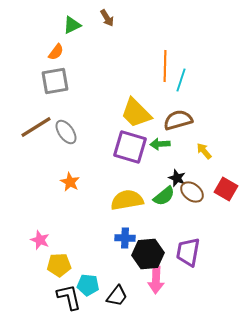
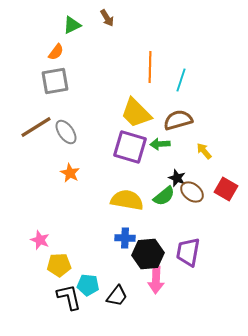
orange line: moved 15 px left, 1 px down
orange star: moved 9 px up
yellow semicircle: rotated 20 degrees clockwise
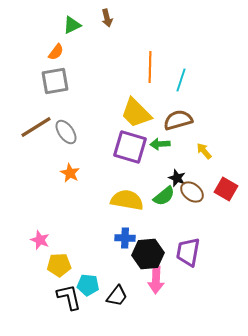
brown arrow: rotated 18 degrees clockwise
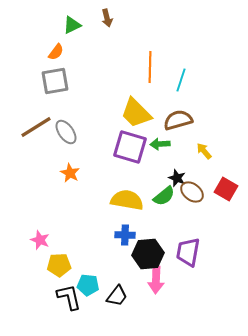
blue cross: moved 3 px up
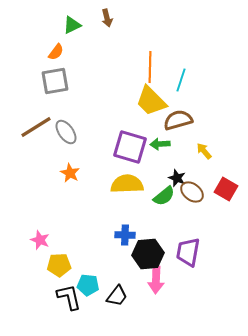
yellow trapezoid: moved 15 px right, 12 px up
yellow semicircle: moved 16 px up; rotated 12 degrees counterclockwise
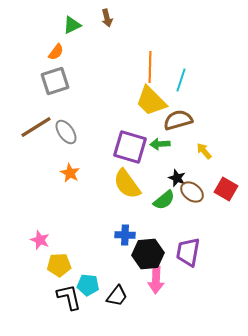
gray square: rotated 8 degrees counterclockwise
yellow semicircle: rotated 124 degrees counterclockwise
green semicircle: moved 4 px down
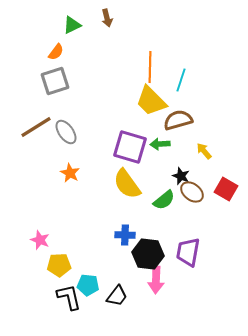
black star: moved 4 px right, 2 px up
black hexagon: rotated 12 degrees clockwise
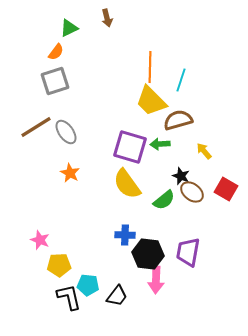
green triangle: moved 3 px left, 3 px down
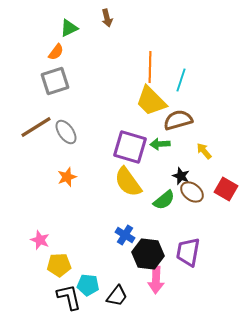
orange star: moved 3 px left, 4 px down; rotated 24 degrees clockwise
yellow semicircle: moved 1 px right, 2 px up
blue cross: rotated 30 degrees clockwise
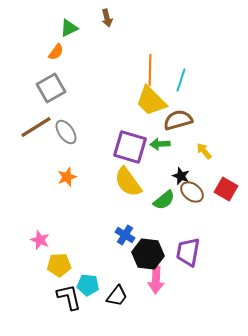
orange line: moved 3 px down
gray square: moved 4 px left, 7 px down; rotated 12 degrees counterclockwise
